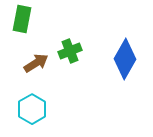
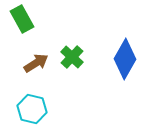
green rectangle: rotated 40 degrees counterclockwise
green cross: moved 2 px right, 6 px down; rotated 25 degrees counterclockwise
cyan hexagon: rotated 16 degrees counterclockwise
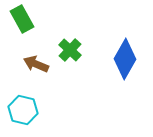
green cross: moved 2 px left, 7 px up
brown arrow: moved 1 px down; rotated 125 degrees counterclockwise
cyan hexagon: moved 9 px left, 1 px down
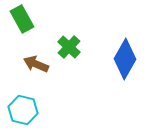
green cross: moved 1 px left, 3 px up
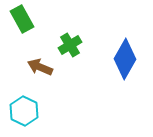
green cross: moved 1 px right, 2 px up; rotated 15 degrees clockwise
brown arrow: moved 4 px right, 3 px down
cyan hexagon: moved 1 px right, 1 px down; rotated 12 degrees clockwise
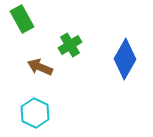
cyan hexagon: moved 11 px right, 2 px down
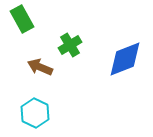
blue diamond: rotated 39 degrees clockwise
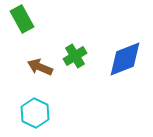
green cross: moved 5 px right, 11 px down
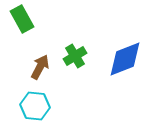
brown arrow: rotated 95 degrees clockwise
cyan hexagon: moved 7 px up; rotated 20 degrees counterclockwise
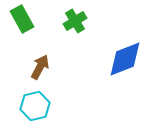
green cross: moved 35 px up
cyan hexagon: rotated 20 degrees counterclockwise
